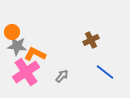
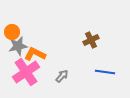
gray star: moved 1 px right; rotated 18 degrees counterclockwise
blue line: rotated 30 degrees counterclockwise
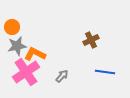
orange circle: moved 5 px up
gray star: moved 1 px left
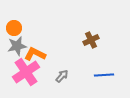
orange circle: moved 2 px right, 1 px down
blue line: moved 1 px left, 3 px down; rotated 12 degrees counterclockwise
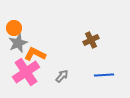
gray star: moved 1 px right, 3 px up; rotated 12 degrees counterclockwise
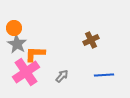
gray star: moved 1 px left, 1 px down; rotated 18 degrees counterclockwise
orange L-shape: rotated 25 degrees counterclockwise
